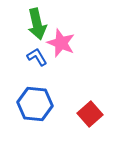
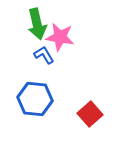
pink star: moved 1 px left, 6 px up; rotated 12 degrees counterclockwise
blue L-shape: moved 7 px right, 2 px up
blue hexagon: moved 5 px up
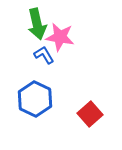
blue hexagon: rotated 20 degrees clockwise
